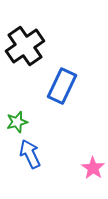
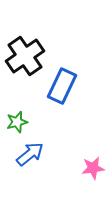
black cross: moved 10 px down
blue arrow: rotated 76 degrees clockwise
pink star: rotated 30 degrees clockwise
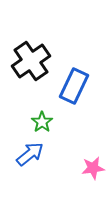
black cross: moved 6 px right, 5 px down
blue rectangle: moved 12 px right
green star: moved 25 px right; rotated 20 degrees counterclockwise
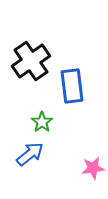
blue rectangle: moved 2 px left; rotated 32 degrees counterclockwise
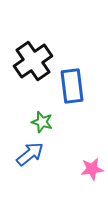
black cross: moved 2 px right
green star: rotated 20 degrees counterclockwise
pink star: moved 1 px left, 1 px down
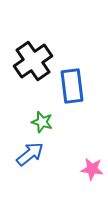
pink star: rotated 15 degrees clockwise
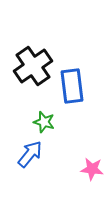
black cross: moved 5 px down
green star: moved 2 px right
blue arrow: rotated 12 degrees counterclockwise
